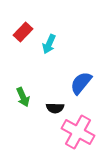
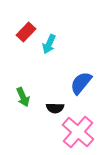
red rectangle: moved 3 px right
pink cross: rotated 12 degrees clockwise
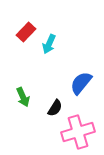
black semicircle: rotated 60 degrees counterclockwise
pink cross: rotated 32 degrees clockwise
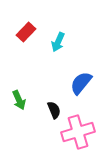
cyan arrow: moved 9 px right, 2 px up
green arrow: moved 4 px left, 3 px down
black semicircle: moved 1 px left, 2 px down; rotated 54 degrees counterclockwise
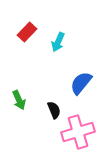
red rectangle: moved 1 px right
